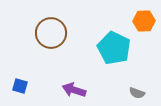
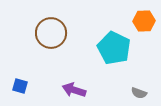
gray semicircle: moved 2 px right
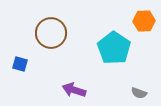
cyan pentagon: rotated 8 degrees clockwise
blue square: moved 22 px up
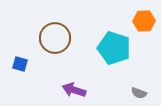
brown circle: moved 4 px right, 5 px down
cyan pentagon: rotated 16 degrees counterclockwise
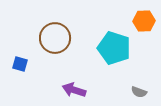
gray semicircle: moved 1 px up
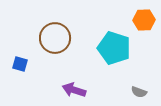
orange hexagon: moved 1 px up
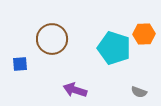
orange hexagon: moved 14 px down
brown circle: moved 3 px left, 1 px down
blue square: rotated 21 degrees counterclockwise
purple arrow: moved 1 px right
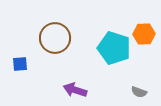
brown circle: moved 3 px right, 1 px up
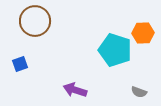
orange hexagon: moved 1 px left, 1 px up
brown circle: moved 20 px left, 17 px up
cyan pentagon: moved 1 px right, 2 px down
blue square: rotated 14 degrees counterclockwise
